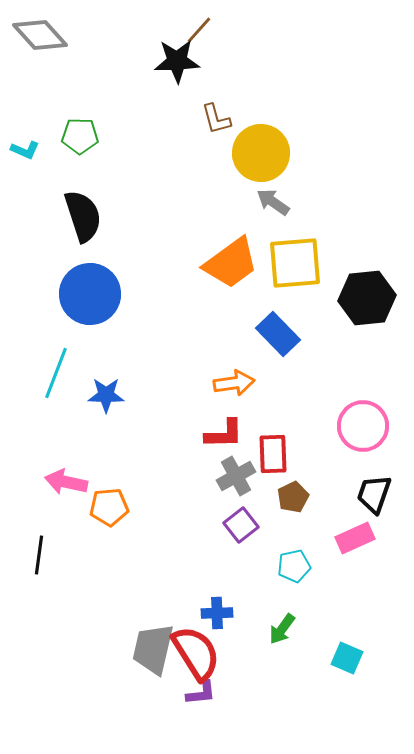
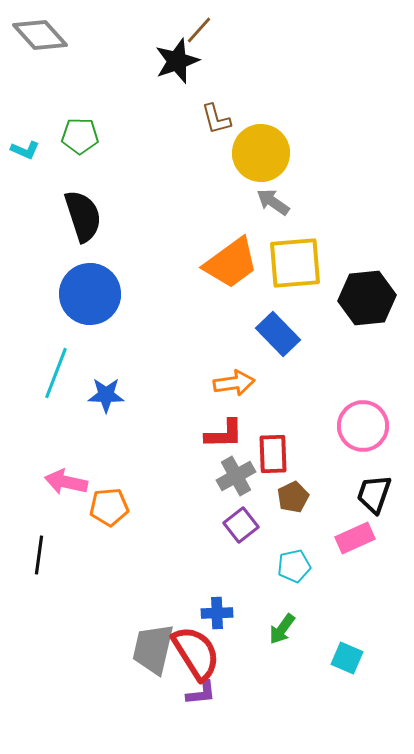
black star: rotated 18 degrees counterclockwise
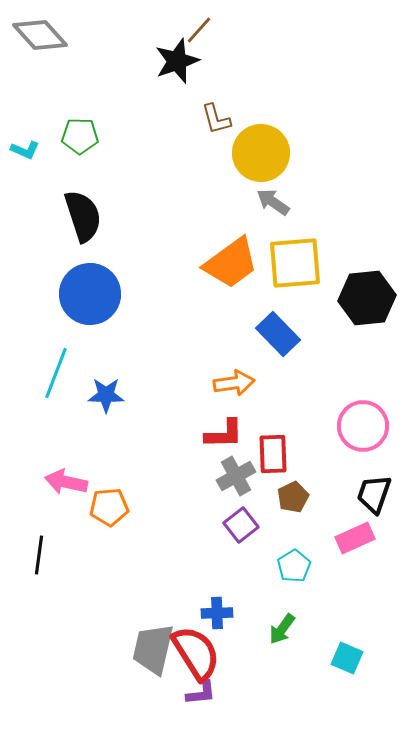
cyan pentagon: rotated 20 degrees counterclockwise
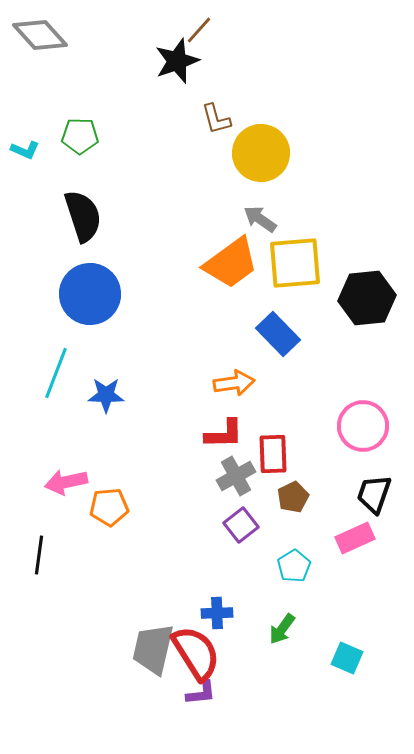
gray arrow: moved 13 px left, 17 px down
pink arrow: rotated 24 degrees counterclockwise
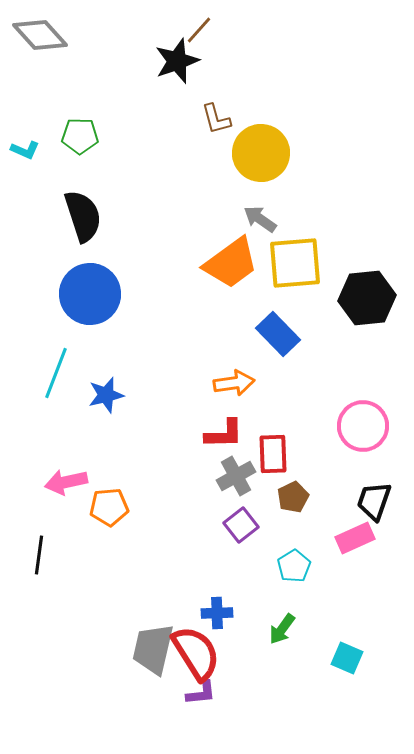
blue star: rotated 15 degrees counterclockwise
black trapezoid: moved 7 px down
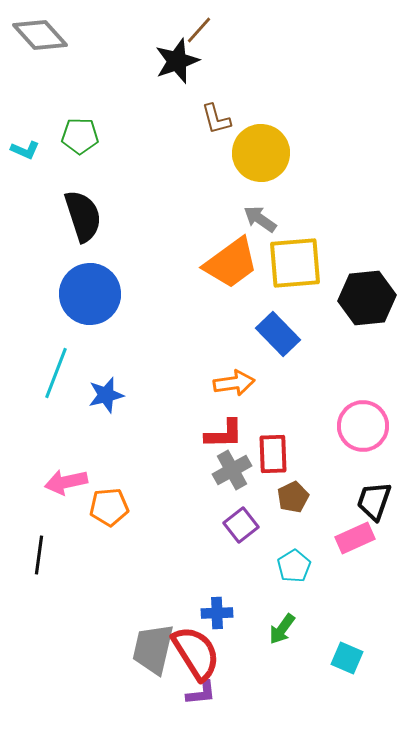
gray cross: moved 4 px left, 6 px up
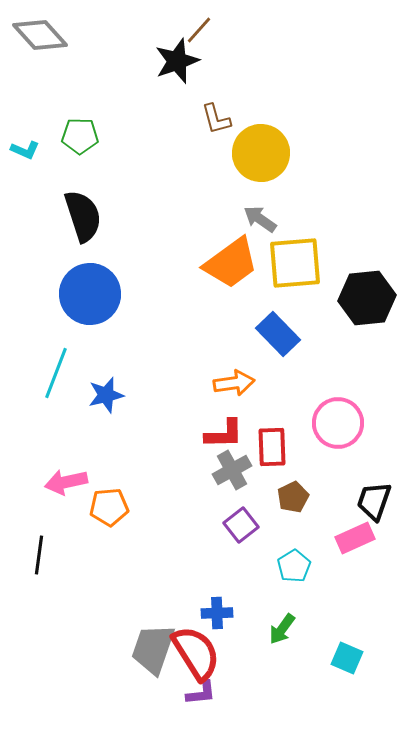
pink circle: moved 25 px left, 3 px up
red rectangle: moved 1 px left, 7 px up
gray trapezoid: rotated 6 degrees clockwise
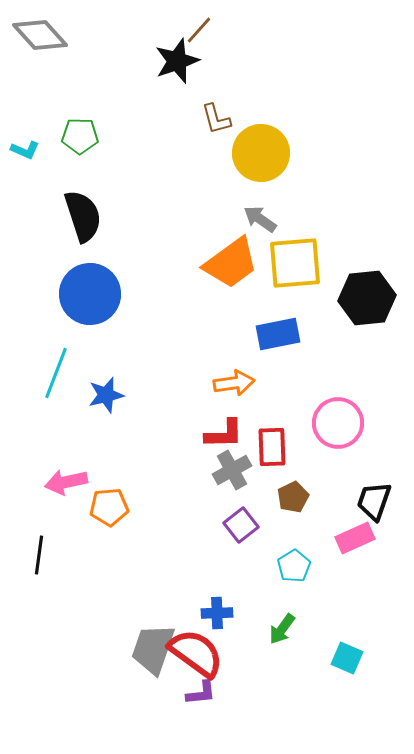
blue rectangle: rotated 57 degrees counterclockwise
red semicircle: rotated 22 degrees counterclockwise
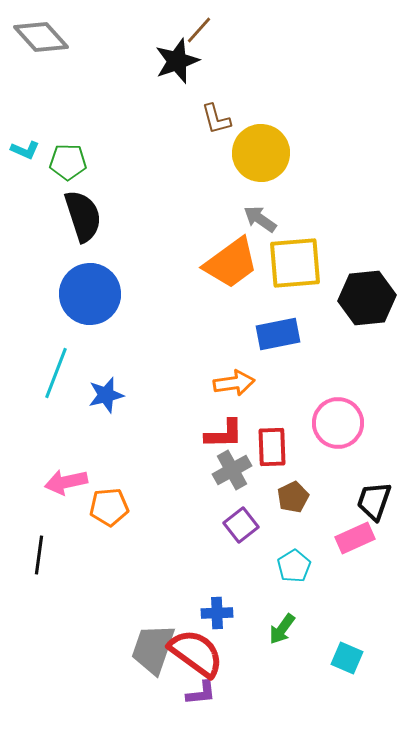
gray diamond: moved 1 px right, 2 px down
green pentagon: moved 12 px left, 26 px down
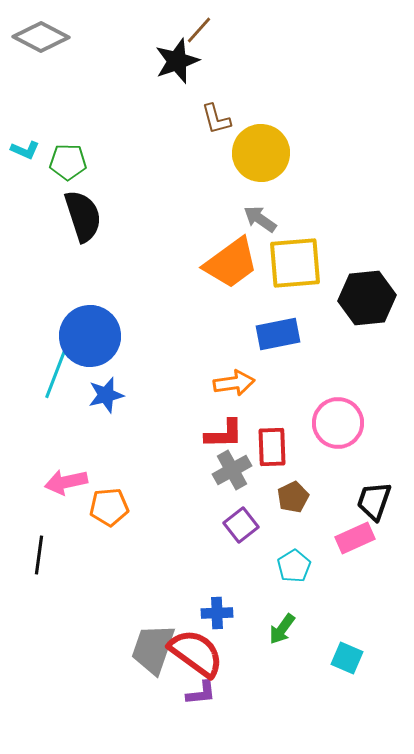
gray diamond: rotated 20 degrees counterclockwise
blue circle: moved 42 px down
